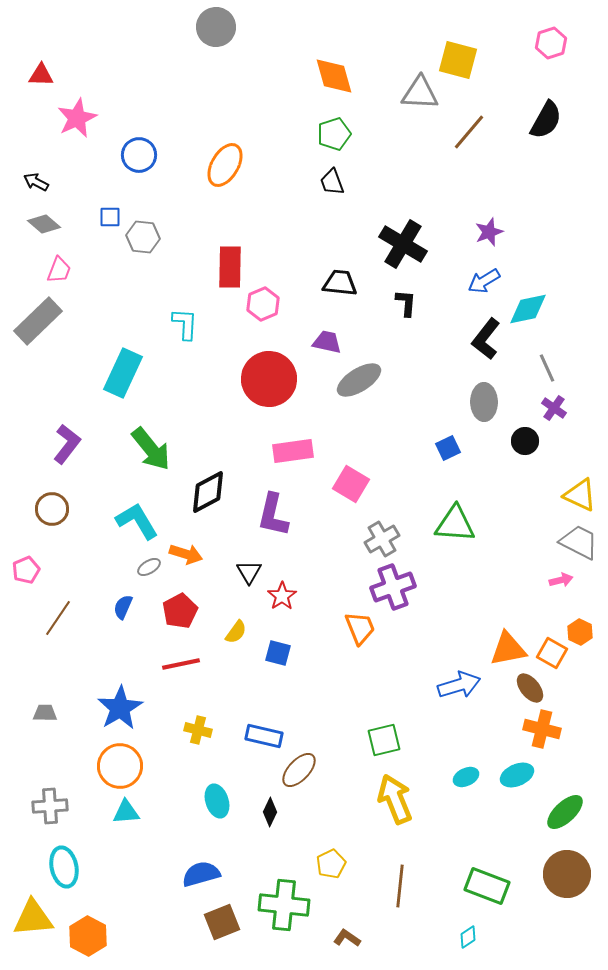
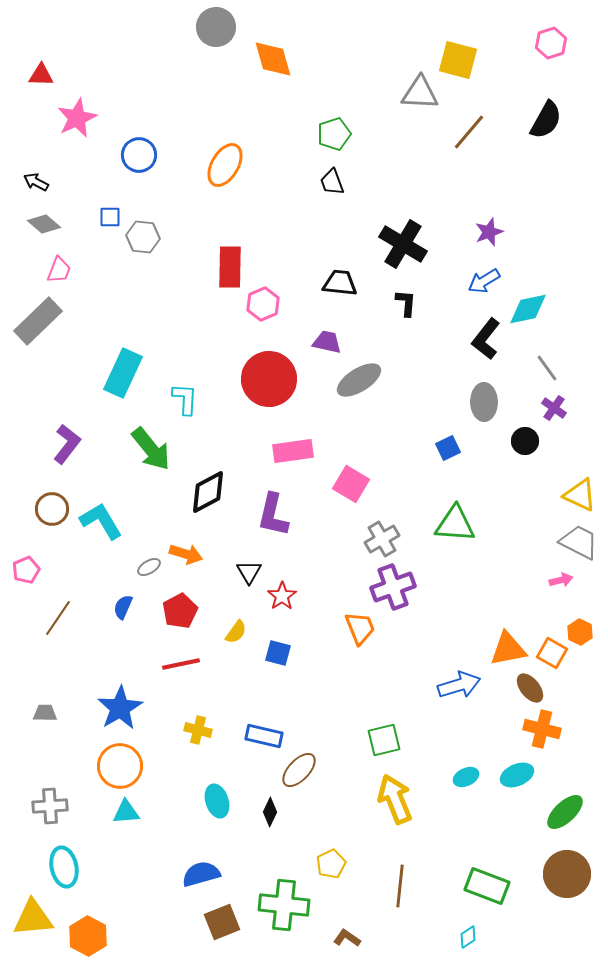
orange diamond at (334, 76): moved 61 px left, 17 px up
cyan L-shape at (185, 324): moved 75 px down
gray line at (547, 368): rotated 12 degrees counterclockwise
cyan L-shape at (137, 521): moved 36 px left
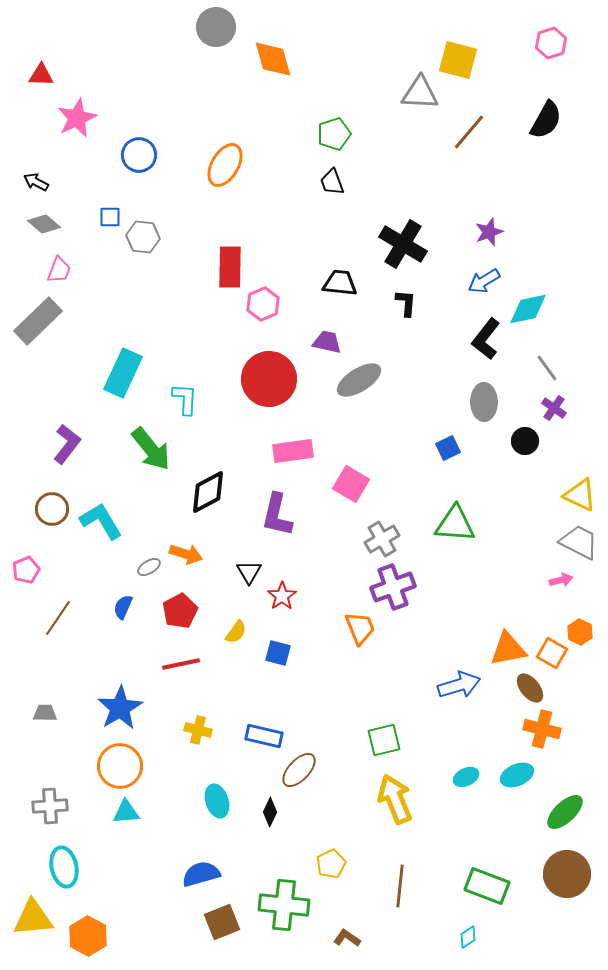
purple L-shape at (273, 515): moved 4 px right
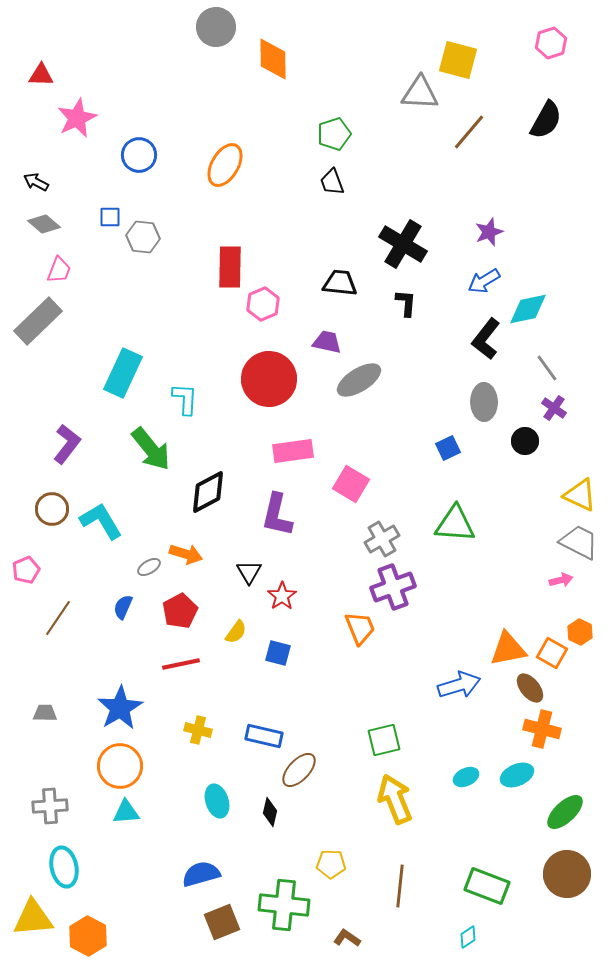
orange diamond at (273, 59): rotated 15 degrees clockwise
black diamond at (270, 812): rotated 12 degrees counterclockwise
yellow pentagon at (331, 864): rotated 28 degrees clockwise
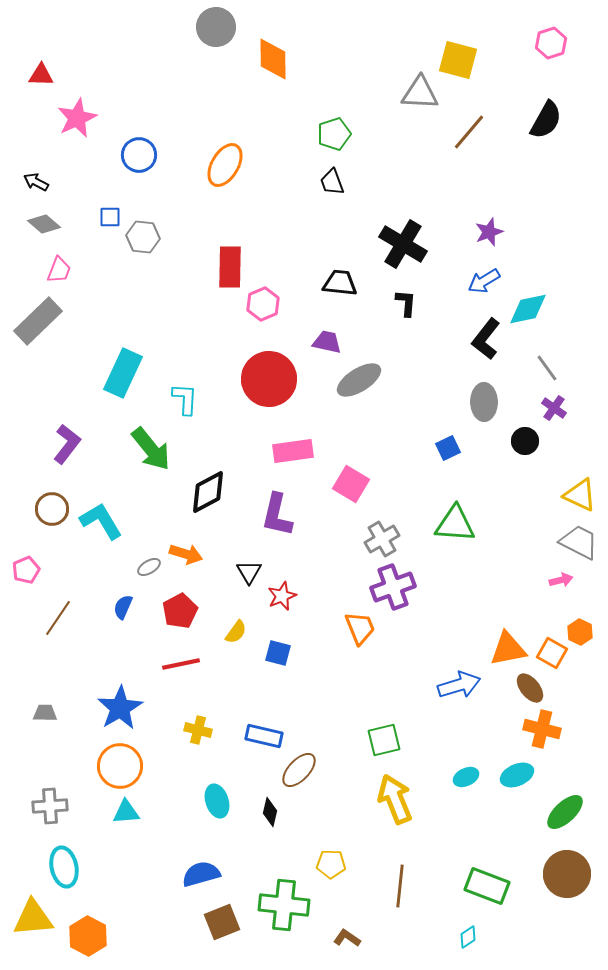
red star at (282, 596): rotated 12 degrees clockwise
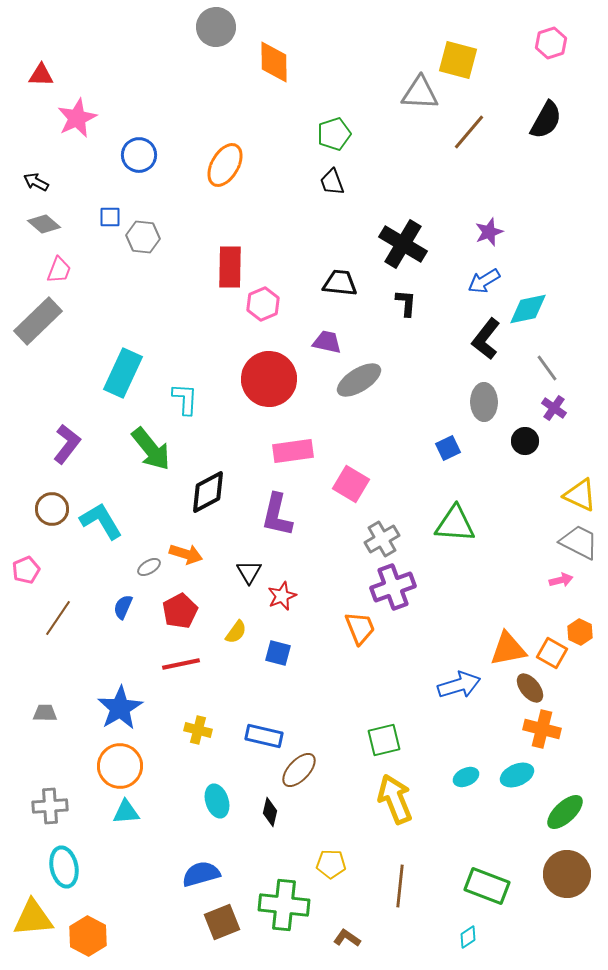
orange diamond at (273, 59): moved 1 px right, 3 px down
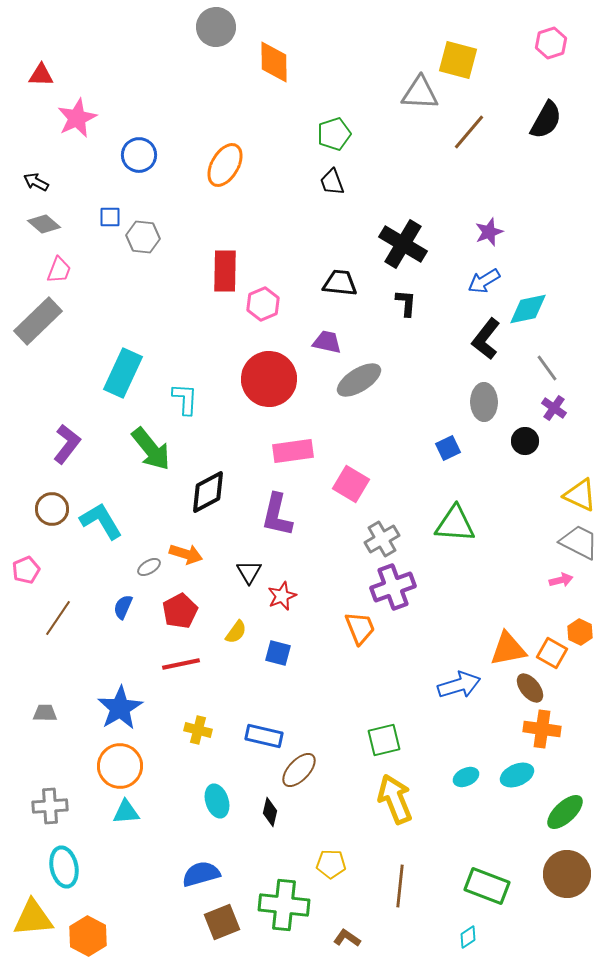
red rectangle at (230, 267): moved 5 px left, 4 px down
orange cross at (542, 729): rotated 6 degrees counterclockwise
